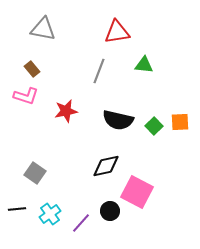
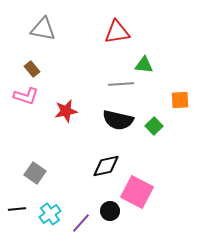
gray line: moved 22 px right, 13 px down; rotated 65 degrees clockwise
orange square: moved 22 px up
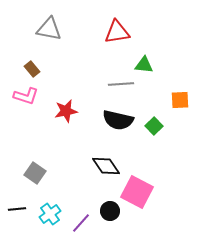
gray triangle: moved 6 px right
black diamond: rotated 68 degrees clockwise
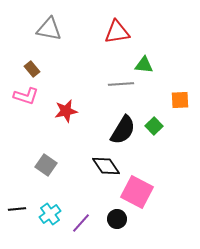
black semicircle: moved 5 px right, 10 px down; rotated 72 degrees counterclockwise
gray square: moved 11 px right, 8 px up
black circle: moved 7 px right, 8 px down
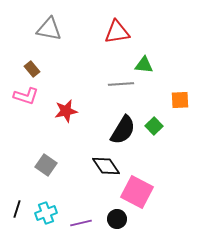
black line: rotated 66 degrees counterclockwise
cyan cross: moved 4 px left, 1 px up; rotated 15 degrees clockwise
purple line: rotated 35 degrees clockwise
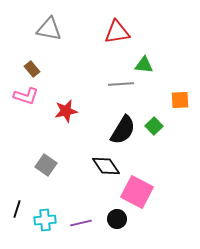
cyan cross: moved 1 px left, 7 px down; rotated 15 degrees clockwise
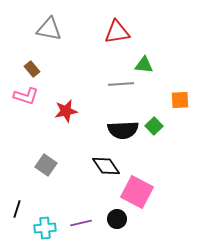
black semicircle: rotated 56 degrees clockwise
cyan cross: moved 8 px down
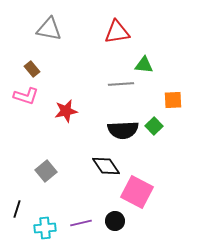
orange square: moved 7 px left
gray square: moved 6 px down; rotated 15 degrees clockwise
black circle: moved 2 px left, 2 px down
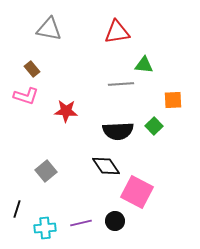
red star: rotated 15 degrees clockwise
black semicircle: moved 5 px left, 1 px down
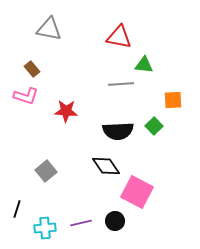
red triangle: moved 2 px right, 5 px down; rotated 20 degrees clockwise
